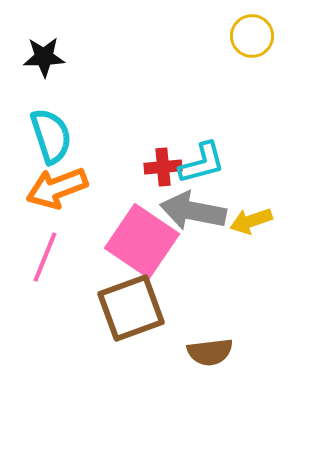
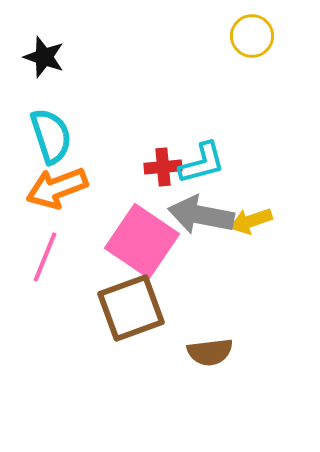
black star: rotated 21 degrees clockwise
gray arrow: moved 8 px right, 4 px down
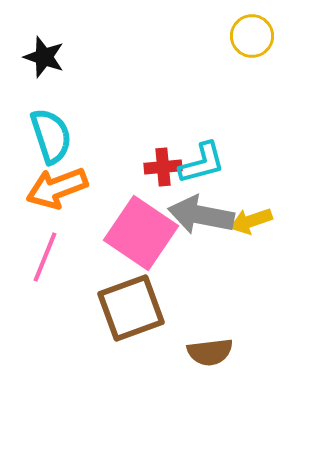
pink square: moved 1 px left, 8 px up
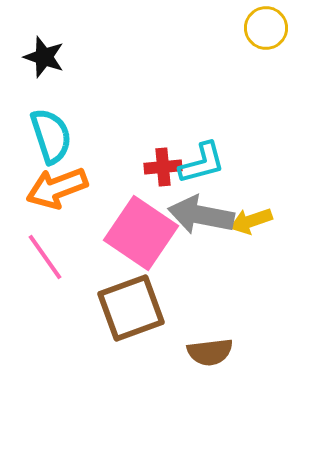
yellow circle: moved 14 px right, 8 px up
pink line: rotated 57 degrees counterclockwise
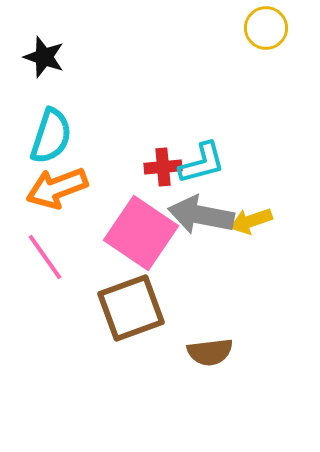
cyan semicircle: rotated 36 degrees clockwise
